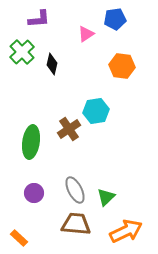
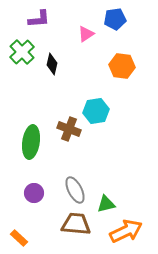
brown cross: rotated 35 degrees counterclockwise
green triangle: moved 7 px down; rotated 30 degrees clockwise
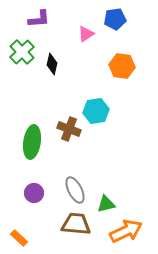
green ellipse: moved 1 px right
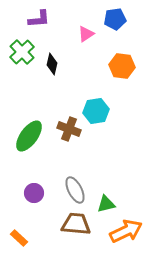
green ellipse: moved 3 px left, 6 px up; rotated 28 degrees clockwise
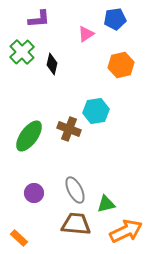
orange hexagon: moved 1 px left, 1 px up; rotated 20 degrees counterclockwise
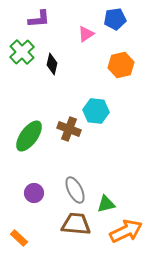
cyan hexagon: rotated 15 degrees clockwise
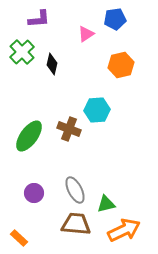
cyan hexagon: moved 1 px right, 1 px up; rotated 10 degrees counterclockwise
orange arrow: moved 2 px left, 1 px up
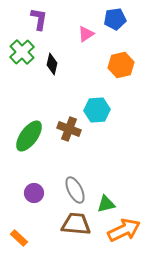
purple L-shape: rotated 75 degrees counterclockwise
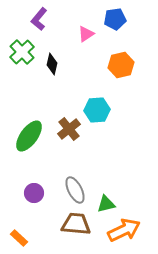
purple L-shape: rotated 150 degrees counterclockwise
brown cross: rotated 30 degrees clockwise
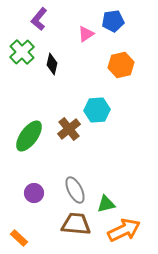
blue pentagon: moved 2 px left, 2 px down
